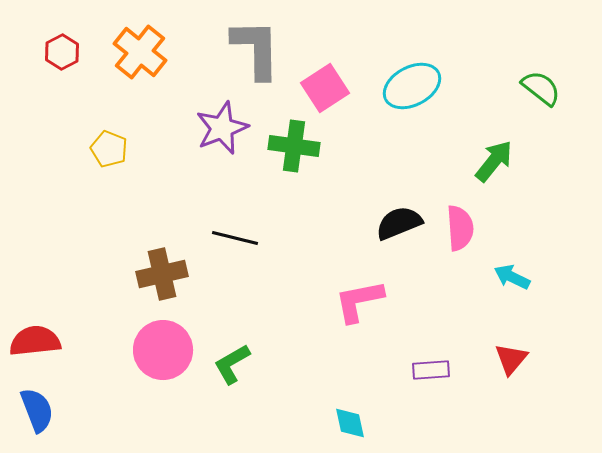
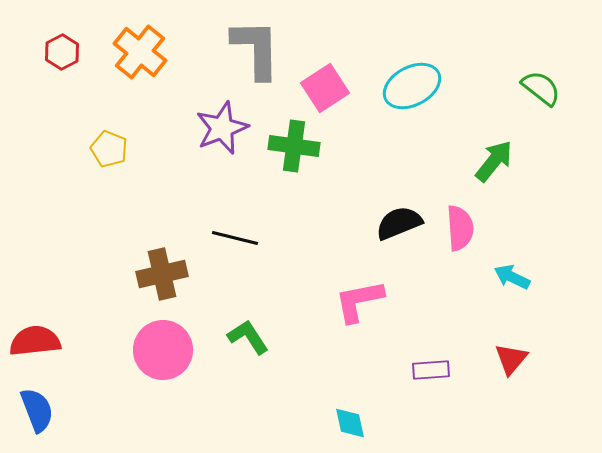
green L-shape: moved 16 px right, 27 px up; rotated 87 degrees clockwise
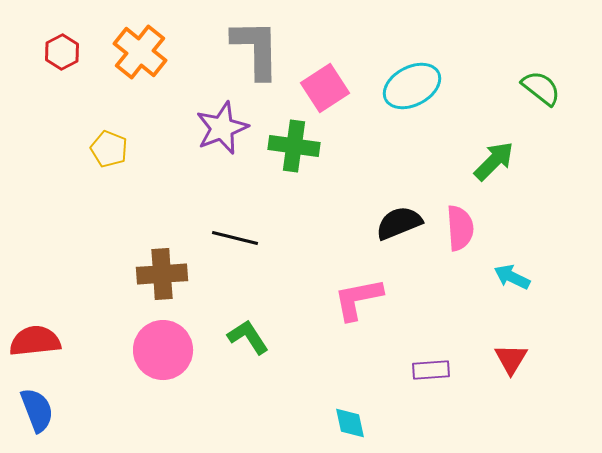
green arrow: rotated 6 degrees clockwise
brown cross: rotated 9 degrees clockwise
pink L-shape: moved 1 px left, 2 px up
red triangle: rotated 9 degrees counterclockwise
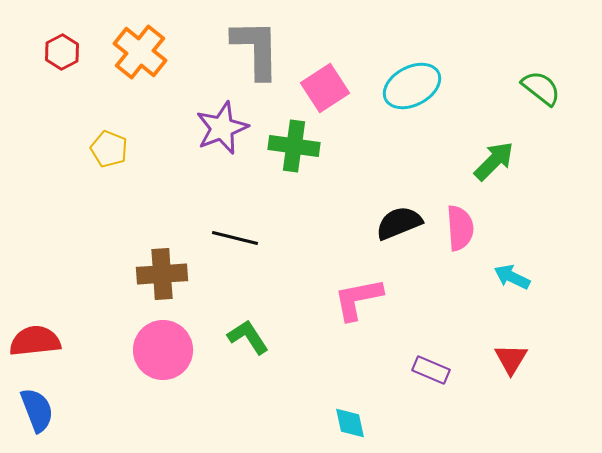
purple rectangle: rotated 27 degrees clockwise
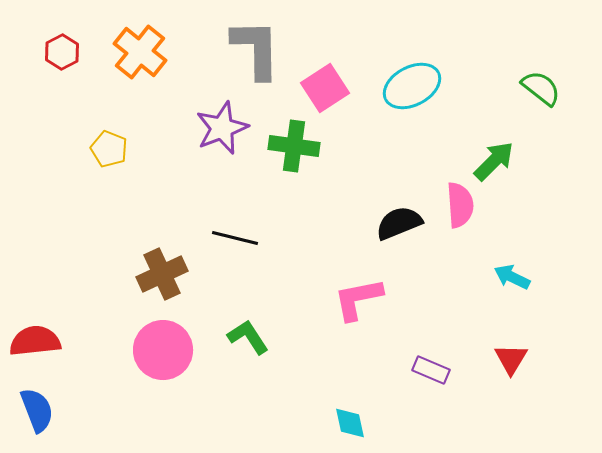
pink semicircle: moved 23 px up
brown cross: rotated 21 degrees counterclockwise
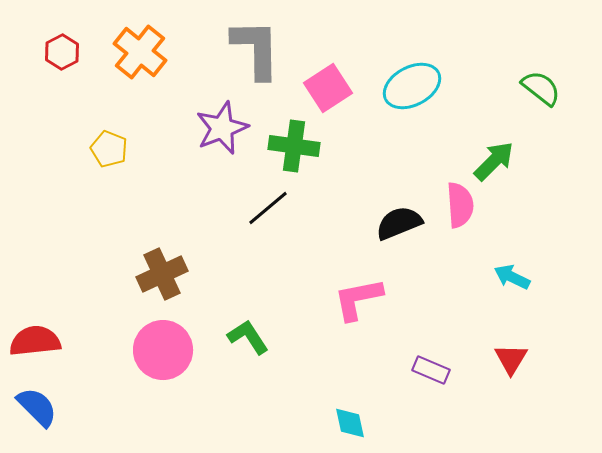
pink square: moved 3 px right
black line: moved 33 px right, 30 px up; rotated 54 degrees counterclockwise
blue semicircle: moved 3 px up; rotated 24 degrees counterclockwise
